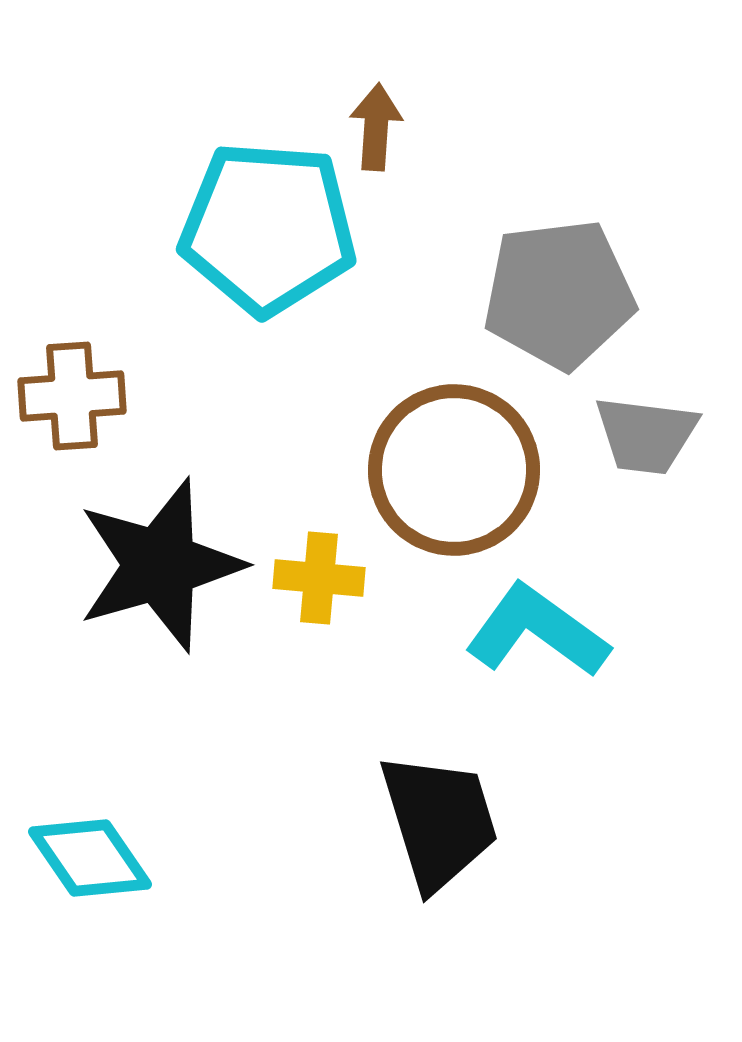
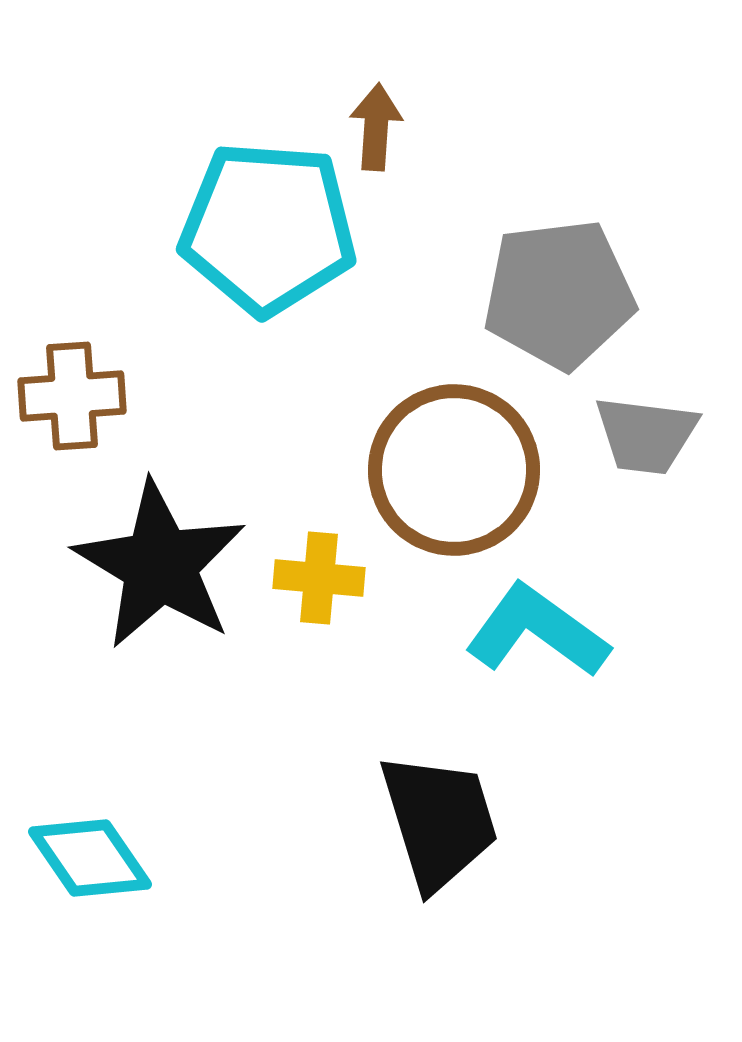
black star: rotated 25 degrees counterclockwise
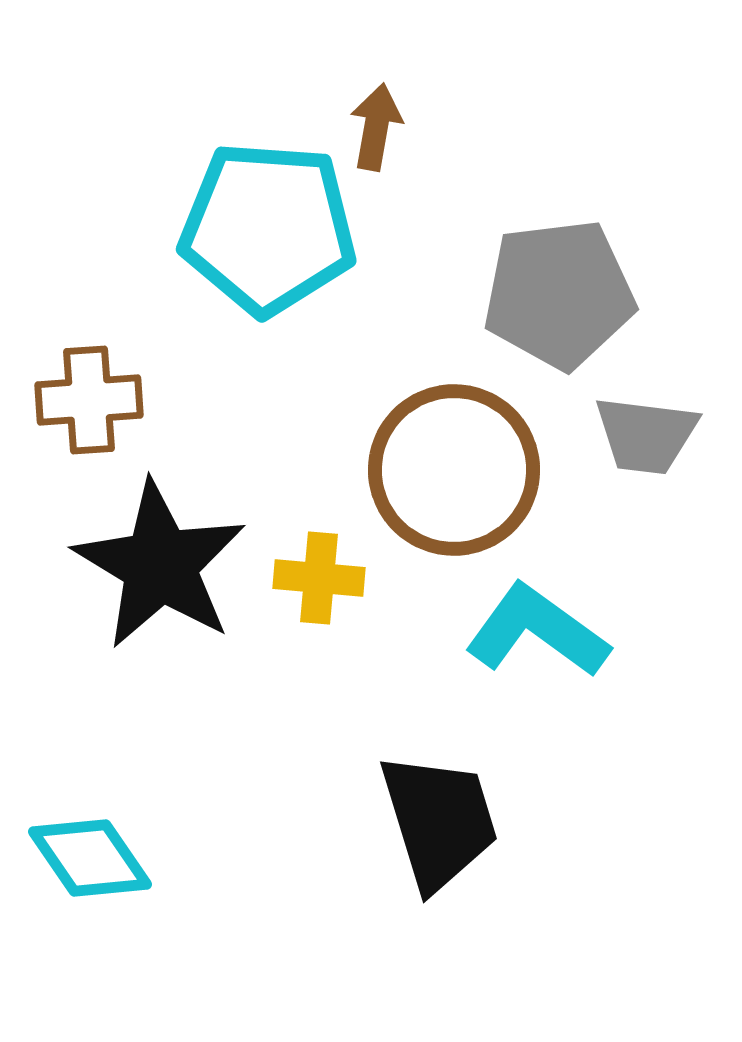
brown arrow: rotated 6 degrees clockwise
brown cross: moved 17 px right, 4 px down
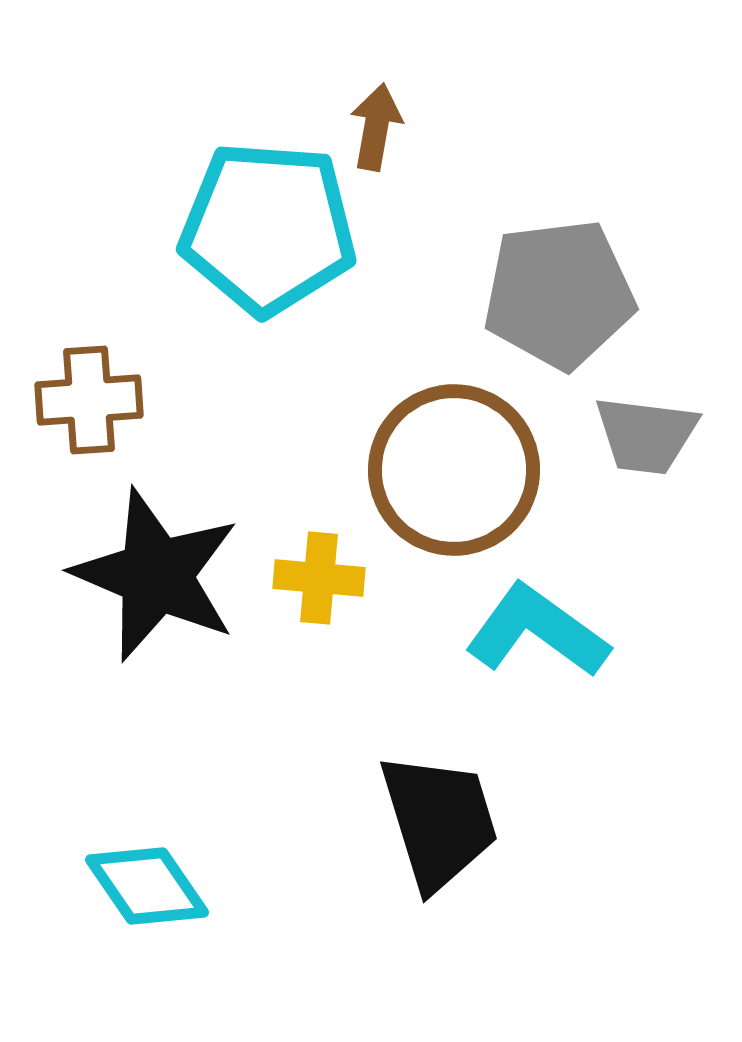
black star: moved 4 px left, 10 px down; rotated 8 degrees counterclockwise
cyan diamond: moved 57 px right, 28 px down
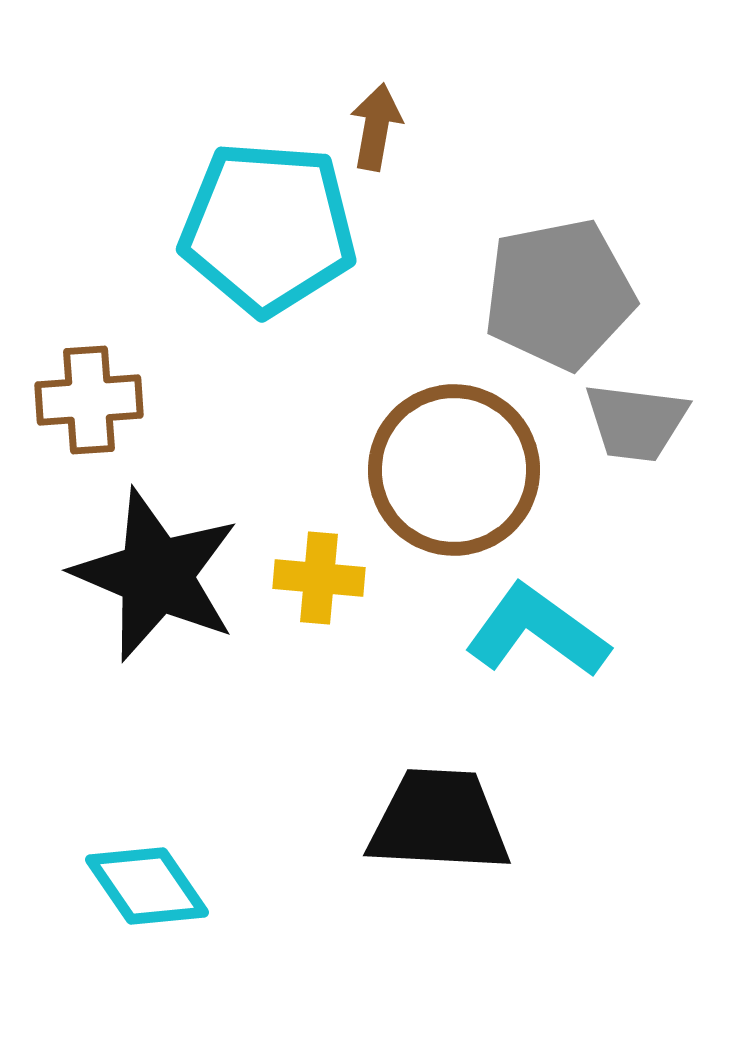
gray pentagon: rotated 4 degrees counterclockwise
gray trapezoid: moved 10 px left, 13 px up
black trapezoid: rotated 70 degrees counterclockwise
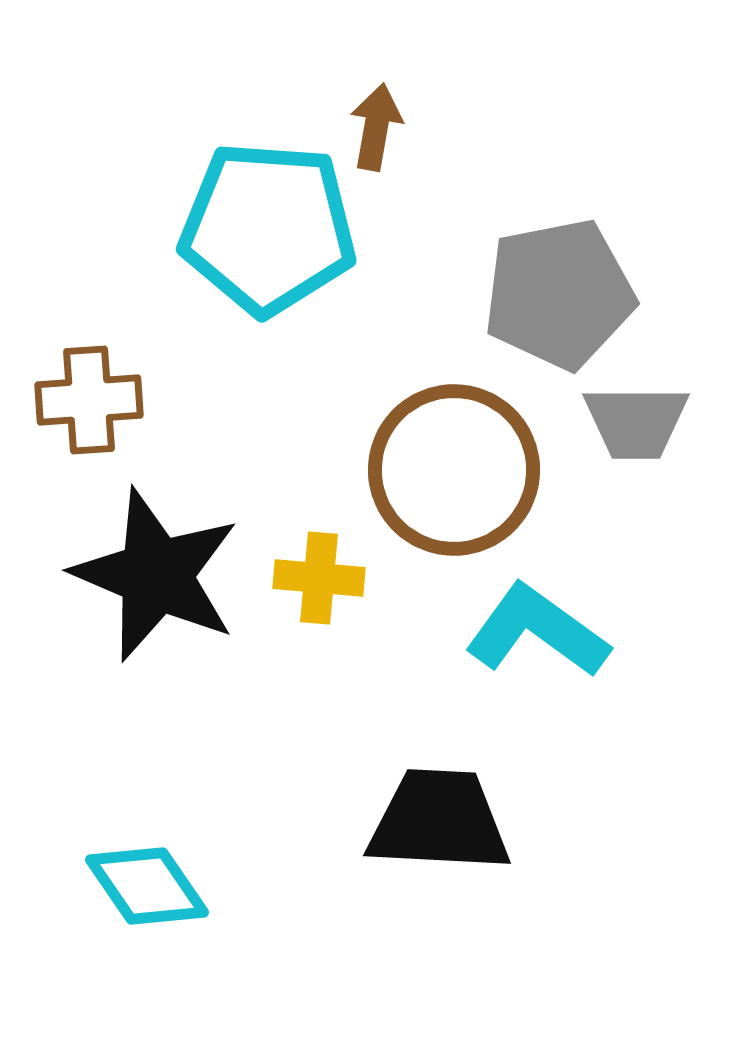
gray trapezoid: rotated 7 degrees counterclockwise
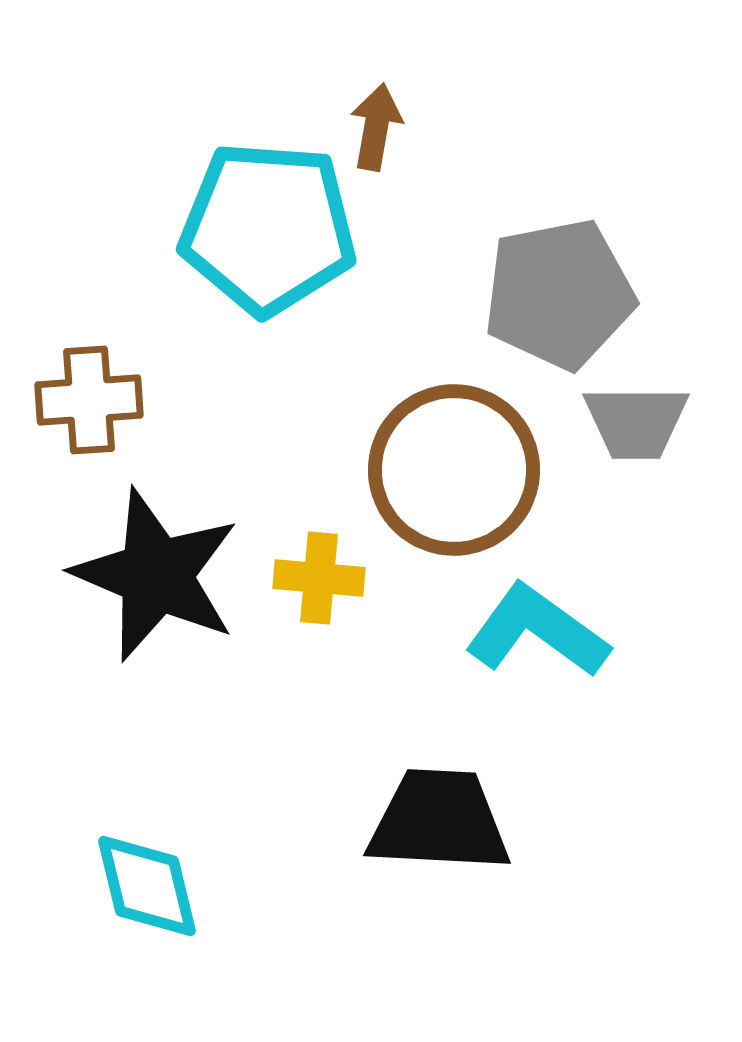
cyan diamond: rotated 21 degrees clockwise
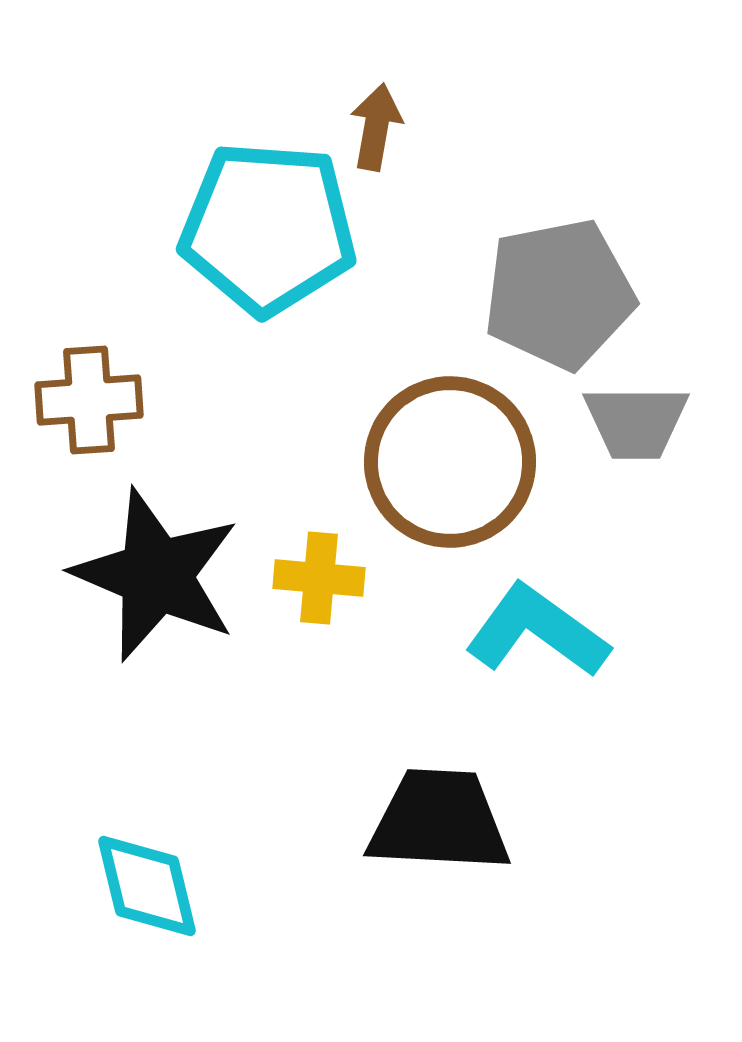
brown circle: moved 4 px left, 8 px up
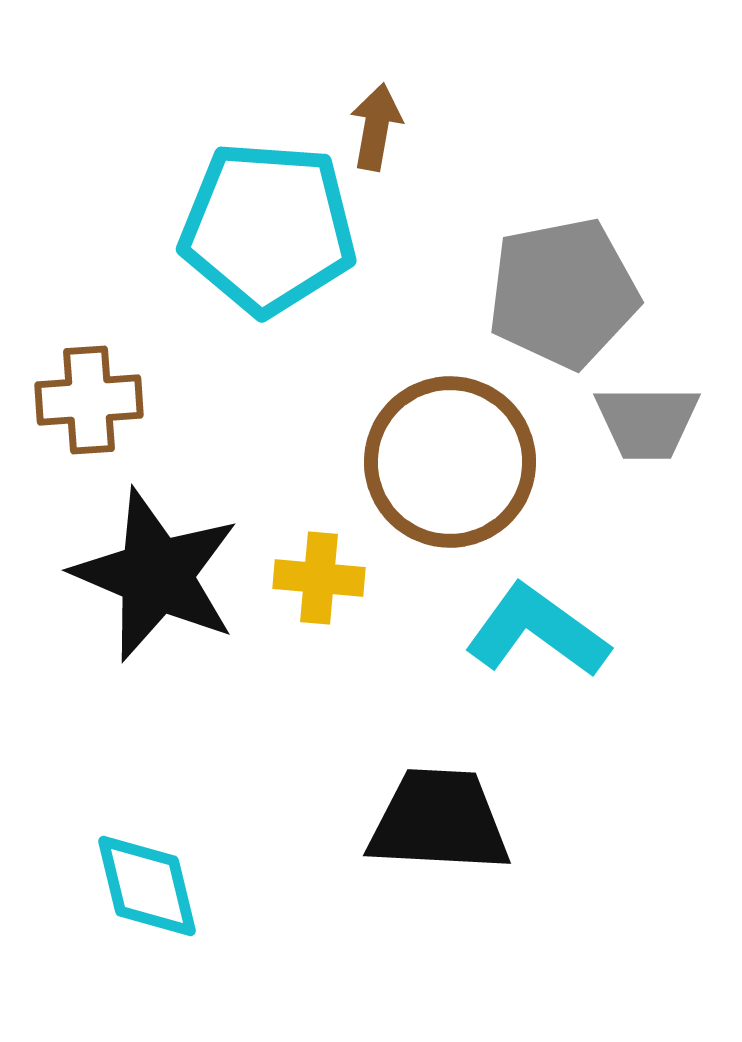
gray pentagon: moved 4 px right, 1 px up
gray trapezoid: moved 11 px right
